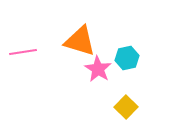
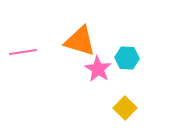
cyan hexagon: rotated 15 degrees clockwise
yellow square: moved 1 px left, 1 px down
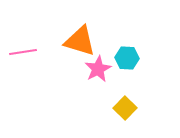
pink star: rotated 12 degrees clockwise
